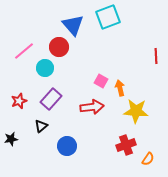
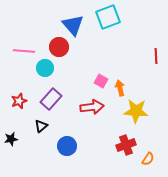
pink line: rotated 45 degrees clockwise
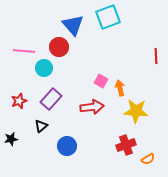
cyan circle: moved 1 px left
orange semicircle: rotated 24 degrees clockwise
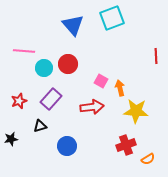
cyan square: moved 4 px right, 1 px down
red circle: moved 9 px right, 17 px down
black triangle: moved 1 px left; rotated 24 degrees clockwise
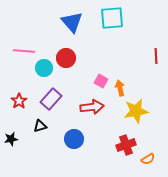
cyan square: rotated 15 degrees clockwise
blue triangle: moved 1 px left, 3 px up
red circle: moved 2 px left, 6 px up
red star: rotated 14 degrees counterclockwise
yellow star: rotated 15 degrees counterclockwise
blue circle: moved 7 px right, 7 px up
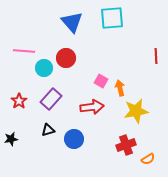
black triangle: moved 8 px right, 4 px down
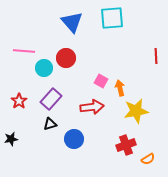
black triangle: moved 2 px right, 6 px up
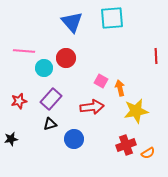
red star: rotated 21 degrees clockwise
orange semicircle: moved 6 px up
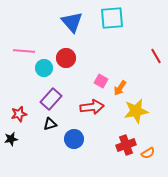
red line: rotated 28 degrees counterclockwise
orange arrow: rotated 133 degrees counterclockwise
red star: moved 13 px down
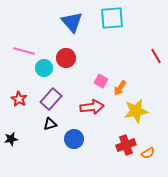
pink line: rotated 10 degrees clockwise
red star: moved 15 px up; rotated 28 degrees counterclockwise
